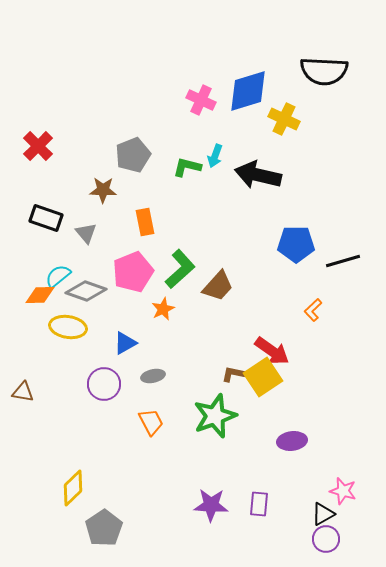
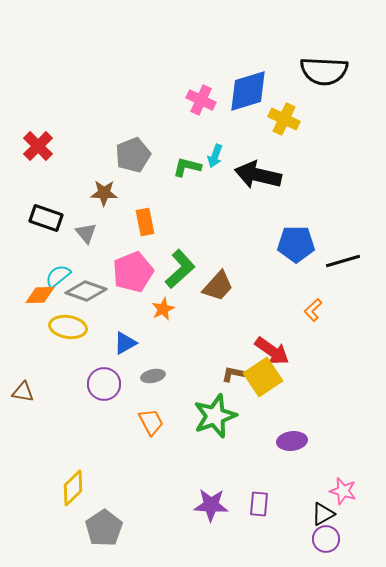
brown star at (103, 190): moved 1 px right, 3 px down
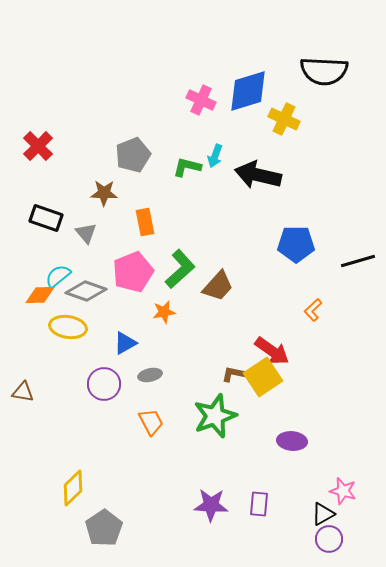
black line at (343, 261): moved 15 px right
orange star at (163, 309): moved 1 px right, 3 px down; rotated 15 degrees clockwise
gray ellipse at (153, 376): moved 3 px left, 1 px up
purple ellipse at (292, 441): rotated 12 degrees clockwise
purple circle at (326, 539): moved 3 px right
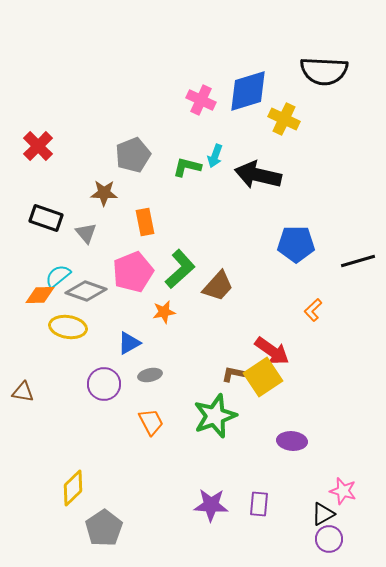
blue triangle at (125, 343): moved 4 px right
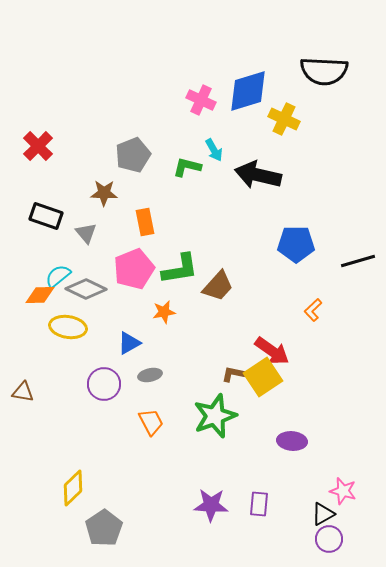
cyan arrow at (215, 156): moved 1 px left, 6 px up; rotated 50 degrees counterclockwise
black rectangle at (46, 218): moved 2 px up
green L-shape at (180, 269): rotated 33 degrees clockwise
pink pentagon at (133, 272): moved 1 px right, 3 px up
gray diamond at (86, 291): moved 2 px up; rotated 6 degrees clockwise
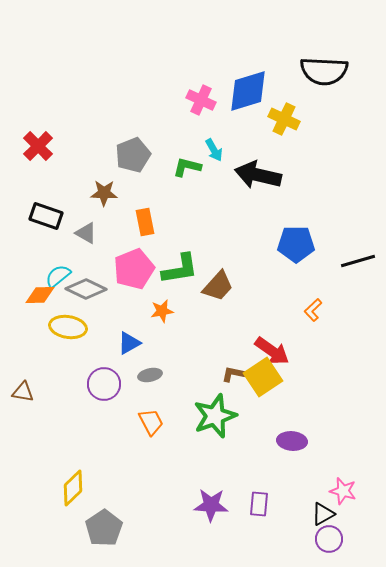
gray triangle at (86, 233): rotated 20 degrees counterclockwise
orange star at (164, 312): moved 2 px left, 1 px up
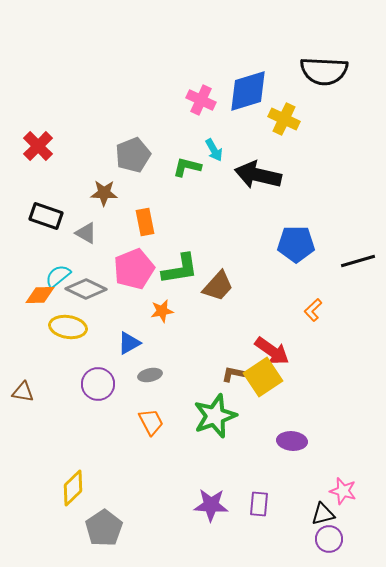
purple circle at (104, 384): moved 6 px left
black triangle at (323, 514): rotated 15 degrees clockwise
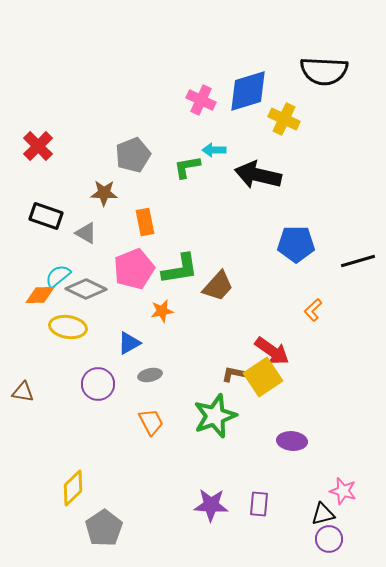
cyan arrow at (214, 150): rotated 120 degrees clockwise
green L-shape at (187, 167): rotated 24 degrees counterclockwise
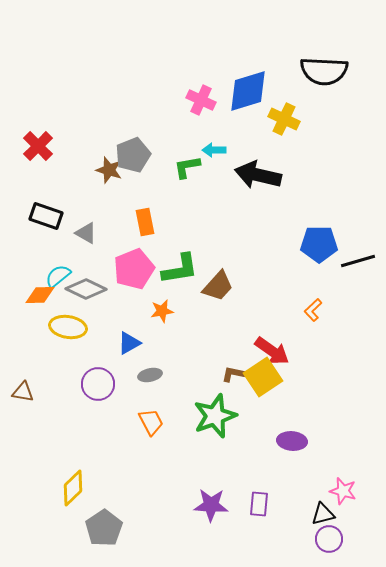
brown star at (104, 193): moved 5 px right, 23 px up; rotated 16 degrees clockwise
blue pentagon at (296, 244): moved 23 px right
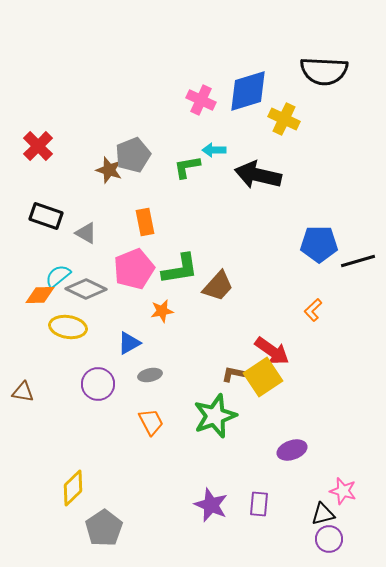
purple ellipse at (292, 441): moved 9 px down; rotated 24 degrees counterclockwise
purple star at (211, 505): rotated 20 degrees clockwise
